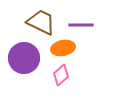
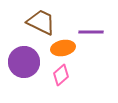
purple line: moved 10 px right, 7 px down
purple circle: moved 4 px down
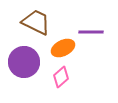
brown trapezoid: moved 5 px left
orange ellipse: rotated 15 degrees counterclockwise
pink diamond: moved 2 px down
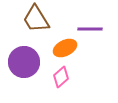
brown trapezoid: moved 3 px up; rotated 148 degrees counterclockwise
purple line: moved 1 px left, 3 px up
orange ellipse: moved 2 px right
